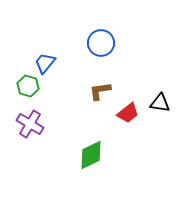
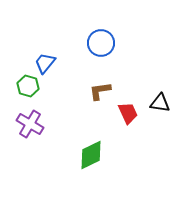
red trapezoid: rotated 75 degrees counterclockwise
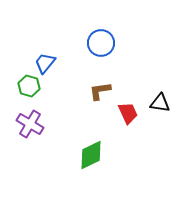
green hexagon: moved 1 px right
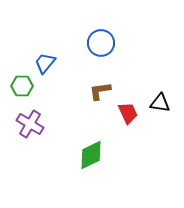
green hexagon: moved 7 px left; rotated 15 degrees counterclockwise
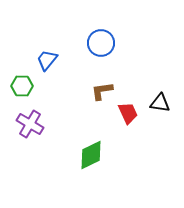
blue trapezoid: moved 2 px right, 3 px up
brown L-shape: moved 2 px right
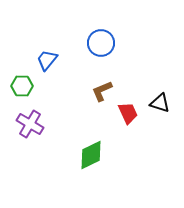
brown L-shape: rotated 15 degrees counterclockwise
black triangle: rotated 10 degrees clockwise
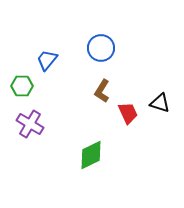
blue circle: moved 5 px down
brown L-shape: rotated 35 degrees counterclockwise
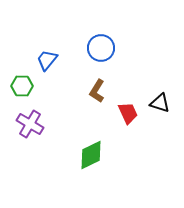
brown L-shape: moved 5 px left
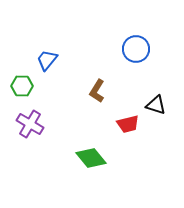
blue circle: moved 35 px right, 1 px down
black triangle: moved 4 px left, 2 px down
red trapezoid: moved 11 px down; rotated 100 degrees clockwise
green diamond: moved 3 px down; rotated 76 degrees clockwise
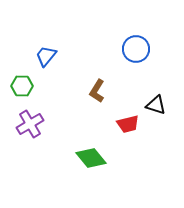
blue trapezoid: moved 1 px left, 4 px up
purple cross: rotated 28 degrees clockwise
